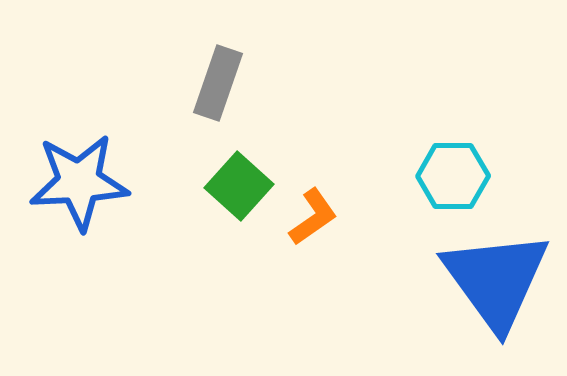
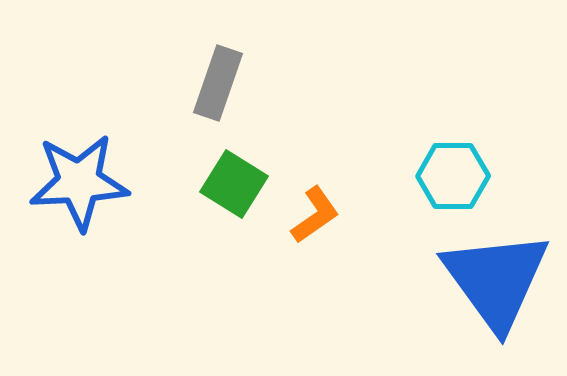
green square: moved 5 px left, 2 px up; rotated 10 degrees counterclockwise
orange L-shape: moved 2 px right, 2 px up
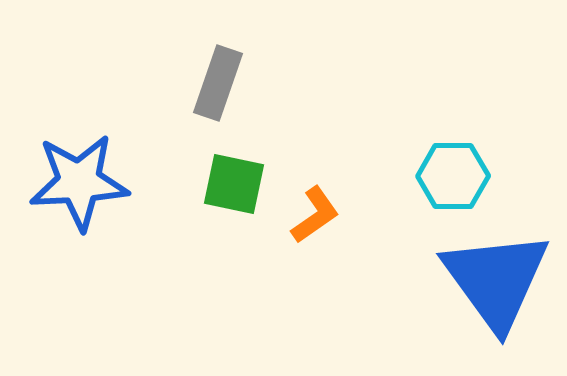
green square: rotated 20 degrees counterclockwise
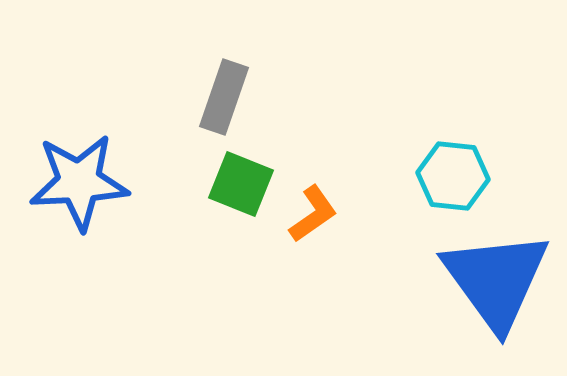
gray rectangle: moved 6 px right, 14 px down
cyan hexagon: rotated 6 degrees clockwise
green square: moved 7 px right; rotated 10 degrees clockwise
orange L-shape: moved 2 px left, 1 px up
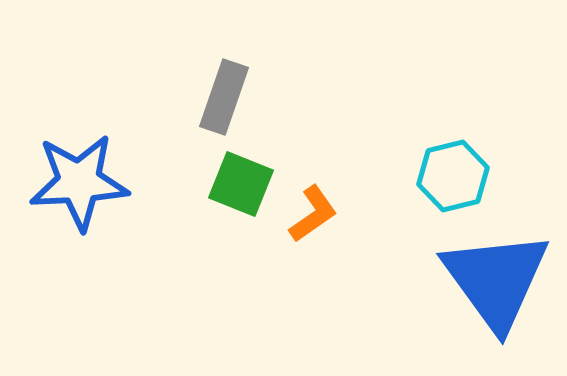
cyan hexagon: rotated 20 degrees counterclockwise
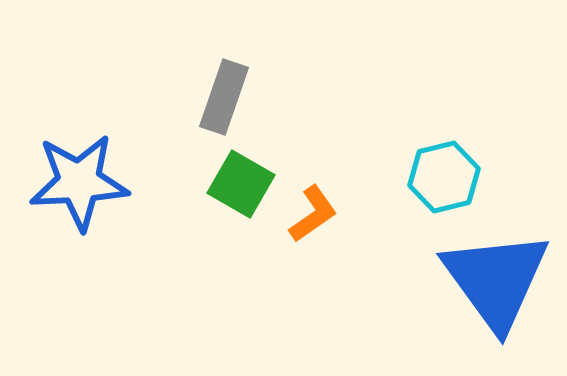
cyan hexagon: moved 9 px left, 1 px down
green square: rotated 8 degrees clockwise
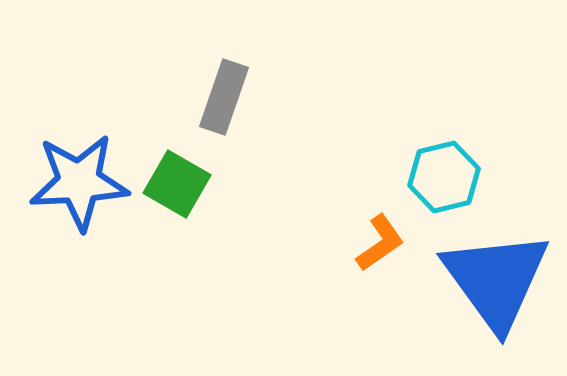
green square: moved 64 px left
orange L-shape: moved 67 px right, 29 px down
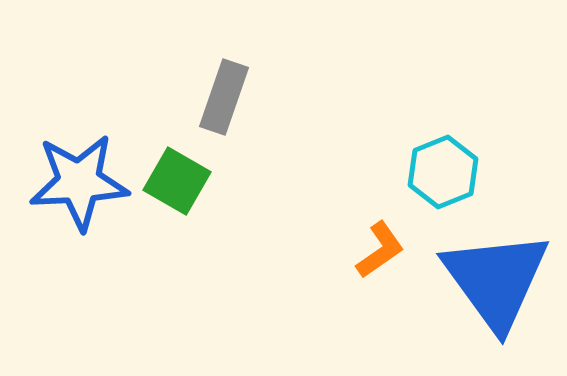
cyan hexagon: moved 1 px left, 5 px up; rotated 8 degrees counterclockwise
green square: moved 3 px up
orange L-shape: moved 7 px down
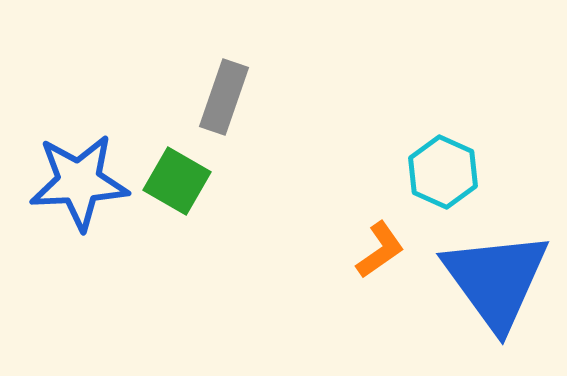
cyan hexagon: rotated 14 degrees counterclockwise
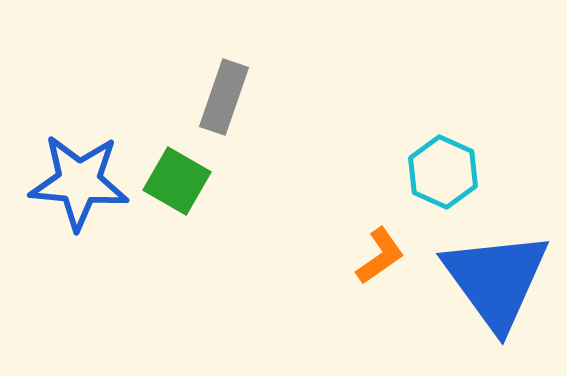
blue star: rotated 8 degrees clockwise
orange L-shape: moved 6 px down
